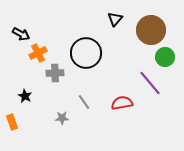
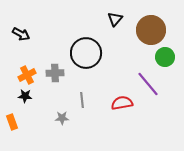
orange cross: moved 11 px left, 22 px down
purple line: moved 2 px left, 1 px down
black star: rotated 24 degrees counterclockwise
gray line: moved 2 px left, 2 px up; rotated 28 degrees clockwise
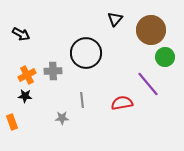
gray cross: moved 2 px left, 2 px up
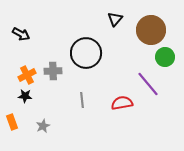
gray star: moved 19 px left, 8 px down; rotated 24 degrees counterclockwise
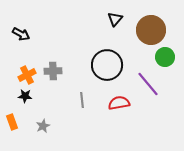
black circle: moved 21 px right, 12 px down
red semicircle: moved 3 px left
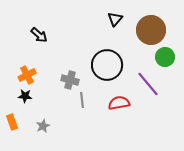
black arrow: moved 18 px right, 1 px down; rotated 12 degrees clockwise
gray cross: moved 17 px right, 9 px down; rotated 18 degrees clockwise
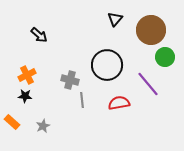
orange rectangle: rotated 28 degrees counterclockwise
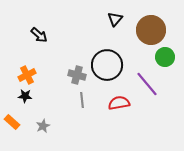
gray cross: moved 7 px right, 5 px up
purple line: moved 1 px left
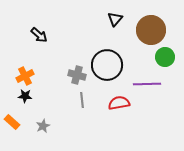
orange cross: moved 2 px left, 1 px down
purple line: rotated 52 degrees counterclockwise
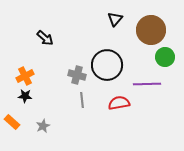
black arrow: moved 6 px right, 3 px down
